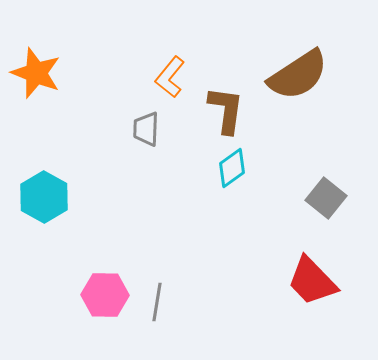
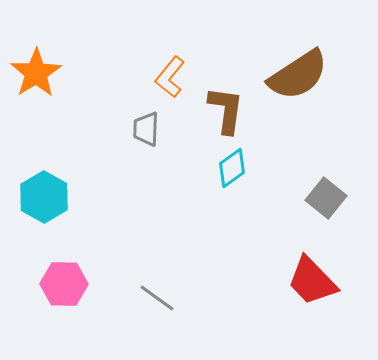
orange star: rotated 18 degrees clockwise
pink hexagon: moved 41 px left, 11 px up
gray line: moved 4 px up; rotated 63 degrees counterclockwise
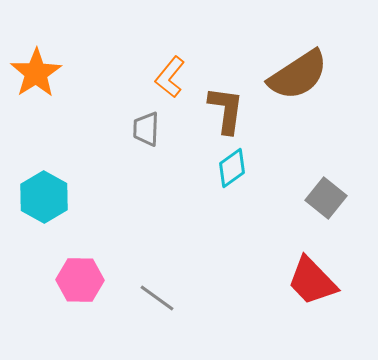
pink hexagon: moved 16 px right, 4 px up
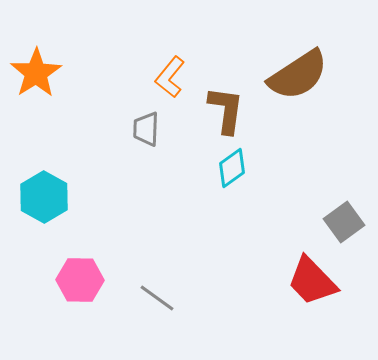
gray square: moved 18 px right, 24 px down; rotated 15 degrees clockwise
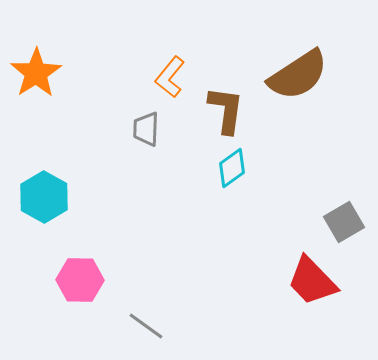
gray square: rotated 6 degrees clockwise
gray line: moved 11 px left, 28 px down
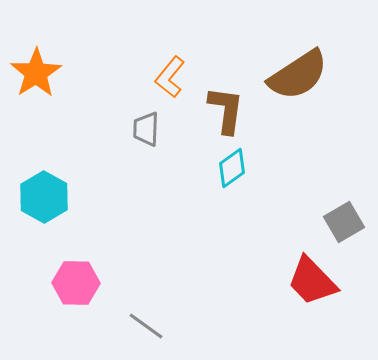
pink hexagon: moved 4 px left, 3 px down
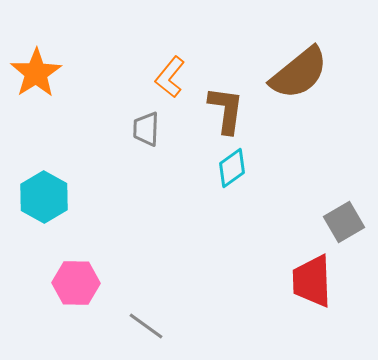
brown semicircle: moved 1 px right, 2 px up; rotated 6 degrees counterclockwise
red trapezoid: rotated 42 degrees clockwise
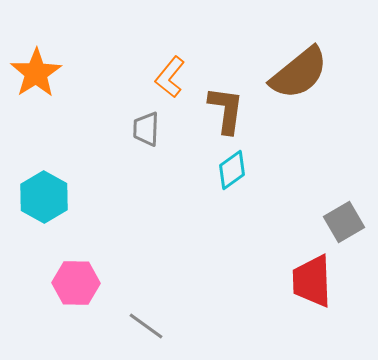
cyan diamond: moved 2 px down
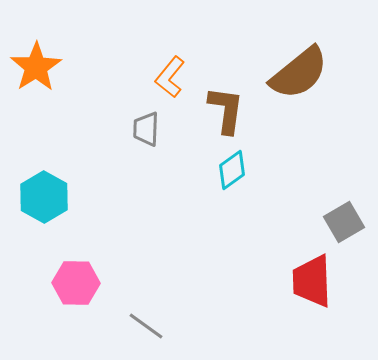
orange star: moved 6 px up
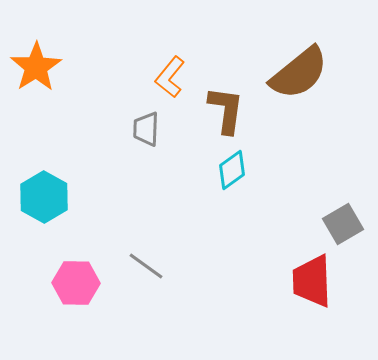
gray square: moved 1 px left, 2 px down
gray line: moved 60 px up
